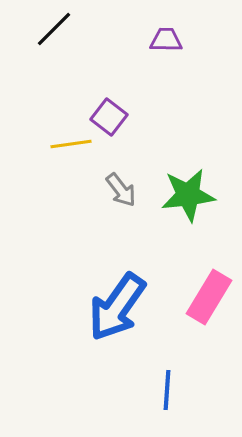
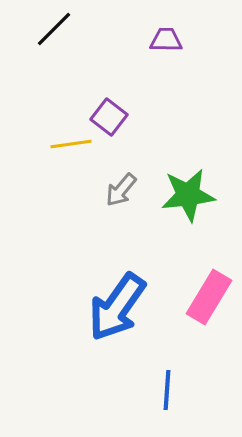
gray arrow: rotated 78 degrees clockwise
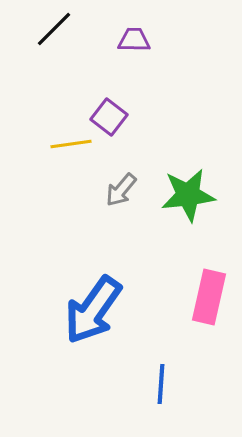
purple trapezoid: moved 32 px left
pink rectangle: rotated 18 degrees counterclockwise
blue arrow: moved 24 px left, 3 px down
blue line: moved 6 px left, 6 px up
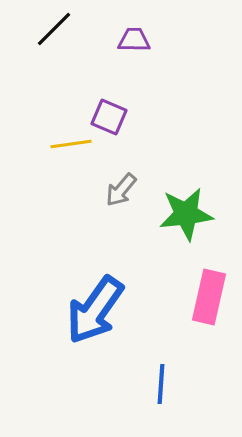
purple square: rotated 15 degrees counterclockwise
green star: moved 2 px left, 19 px down
blue arrow: moved 2 px right
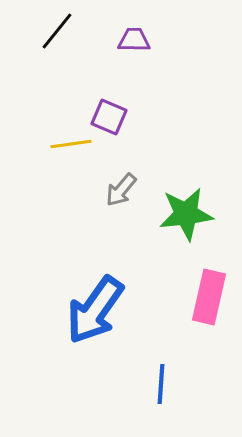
black line: moved 3 px right, 2 px down; rotated 6 degrees counterclockwise
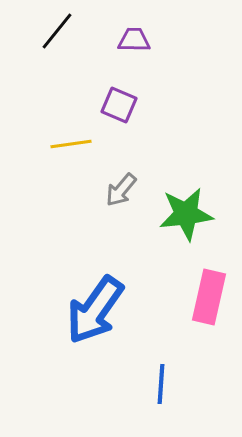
purple square: moved 10 px right, 12 px up
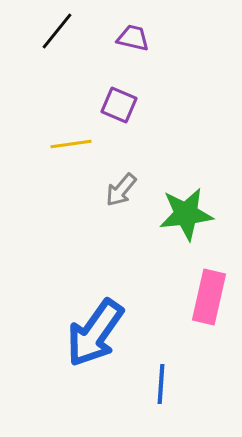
purple trapezoid: moved 1 px left, 2 px up; rotated 12 degrees clockwise
blue arrow: moved 23 px down
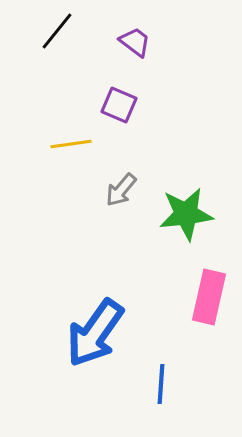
purple trapezoid: moved 2 px right, 4 px down; rotated 24 degrees clockwise
